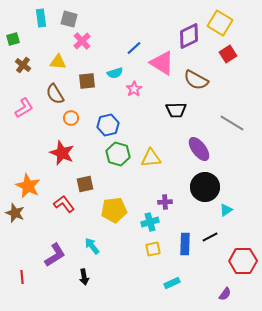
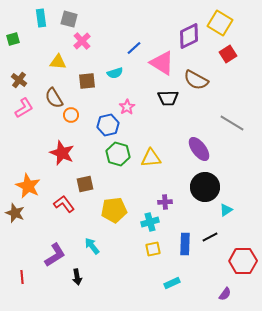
brown cross at (23, 65): moved 4 px left, 15 px down
pink star at (134, 89): moved 7 px left, 18 px down
brown semicircle at (55, 94): moved 1 px left, 4 px down
black trapezoid at (176, 110): moved 8 px left, 12 px up
orange circle at (71, 118): moved 3 px up
black arrow at (84, 277): moved 7 px left
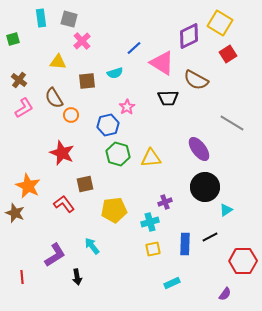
purple cross at (165, 202): rotated 16 degrees counterclockwise
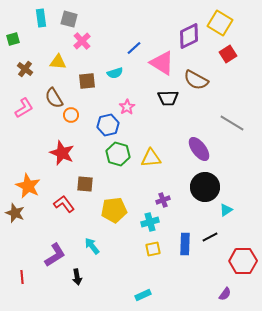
brown cross at (19, 80): moved 6 px right, 11 px up
brown square at (85, 184): rotated 18 degrees clockwise
purple cross at (165, 202): moved 2 px left, 2 px up
cyan rectangle at (172, 283): moved 29 px left, 12 px down
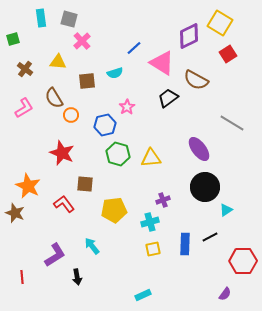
black trapezoid at (168, 98): rotated 145 degrees clockwise
blue hexagon at (108, 125): moved 3 px left
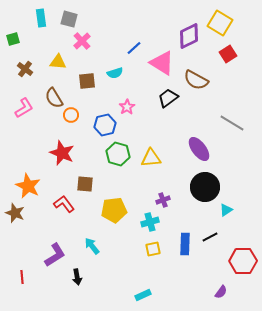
purple semicircle at (225, 294): moved 4 px left, 2 px up
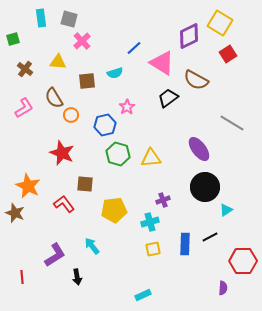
purple semicircle at (221, 292): moved 2 px right, 4 px up; rotated 32 degrees counterclockwise
